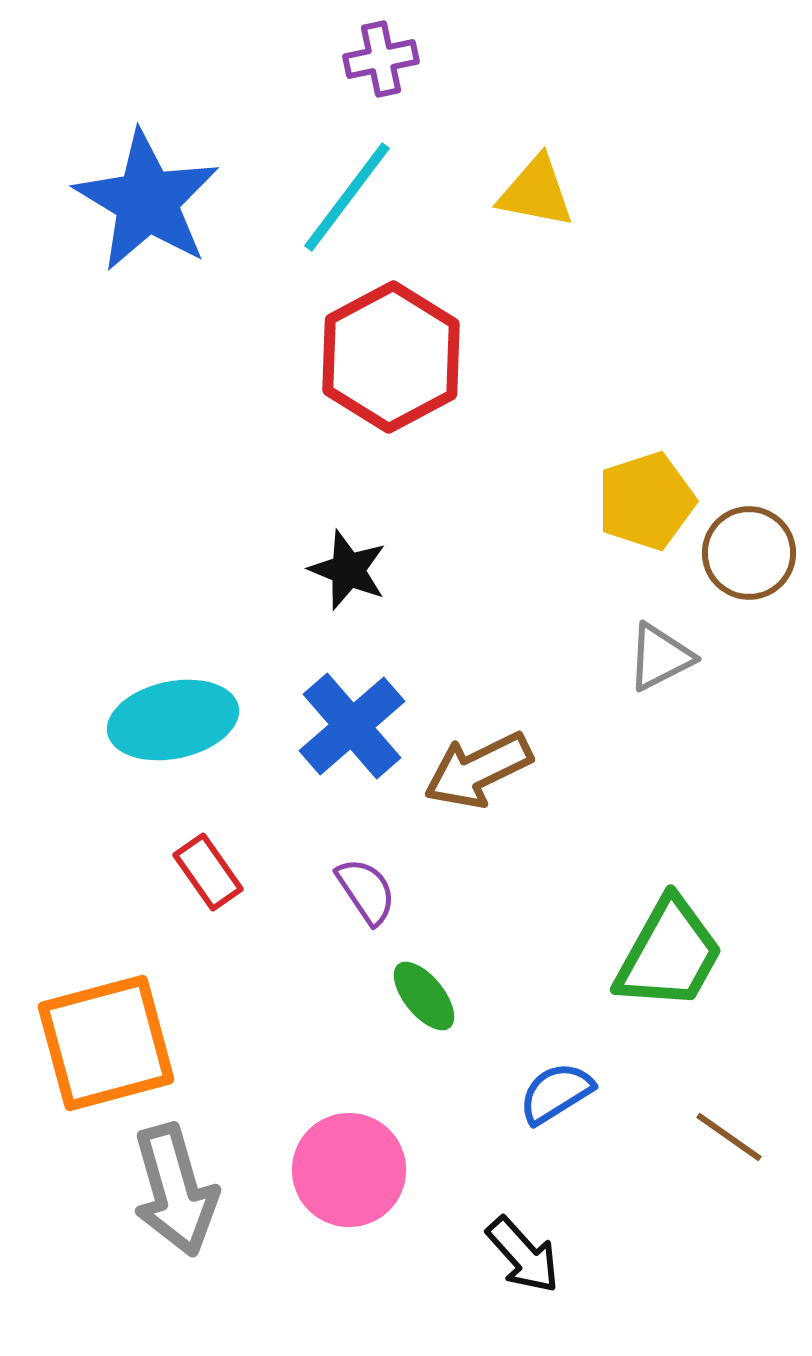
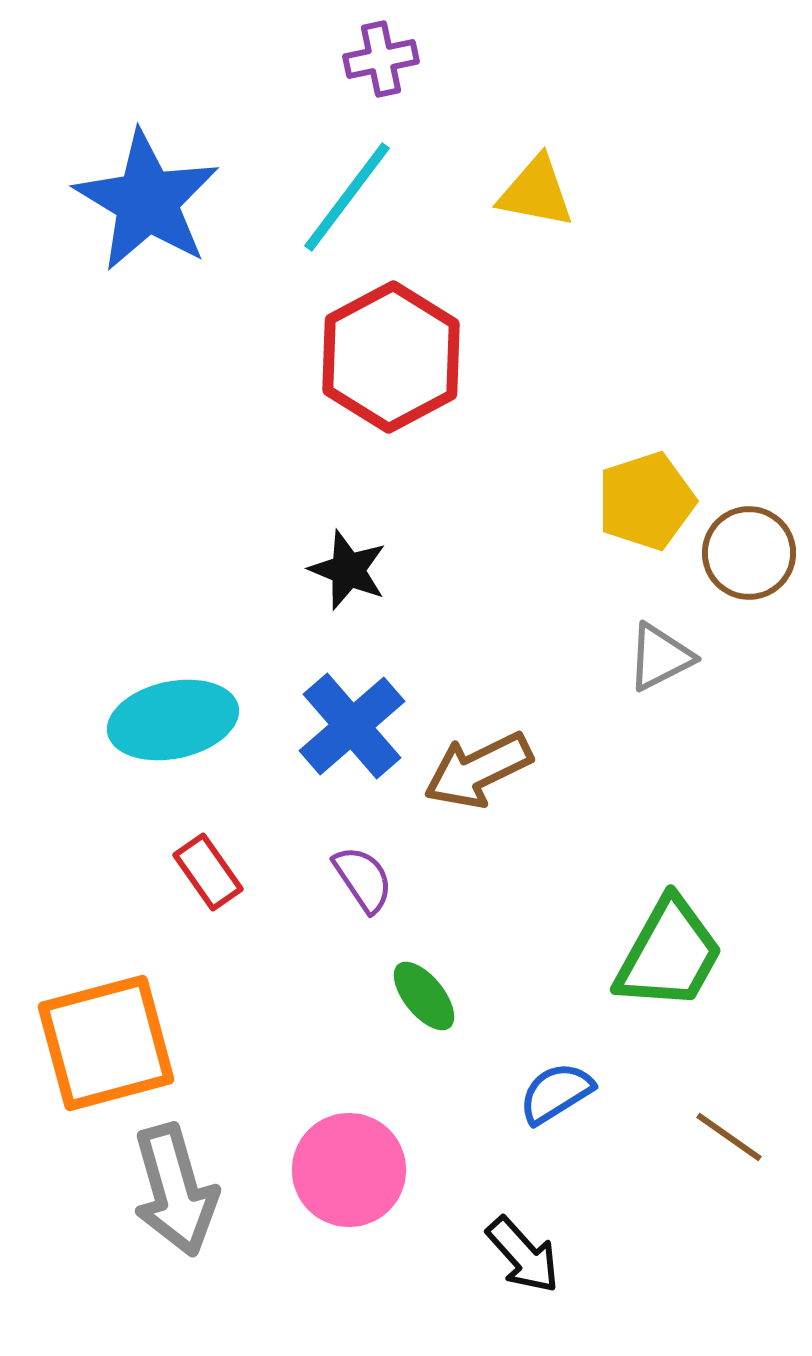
purple semicircle: moved 3 px left, 12 px up
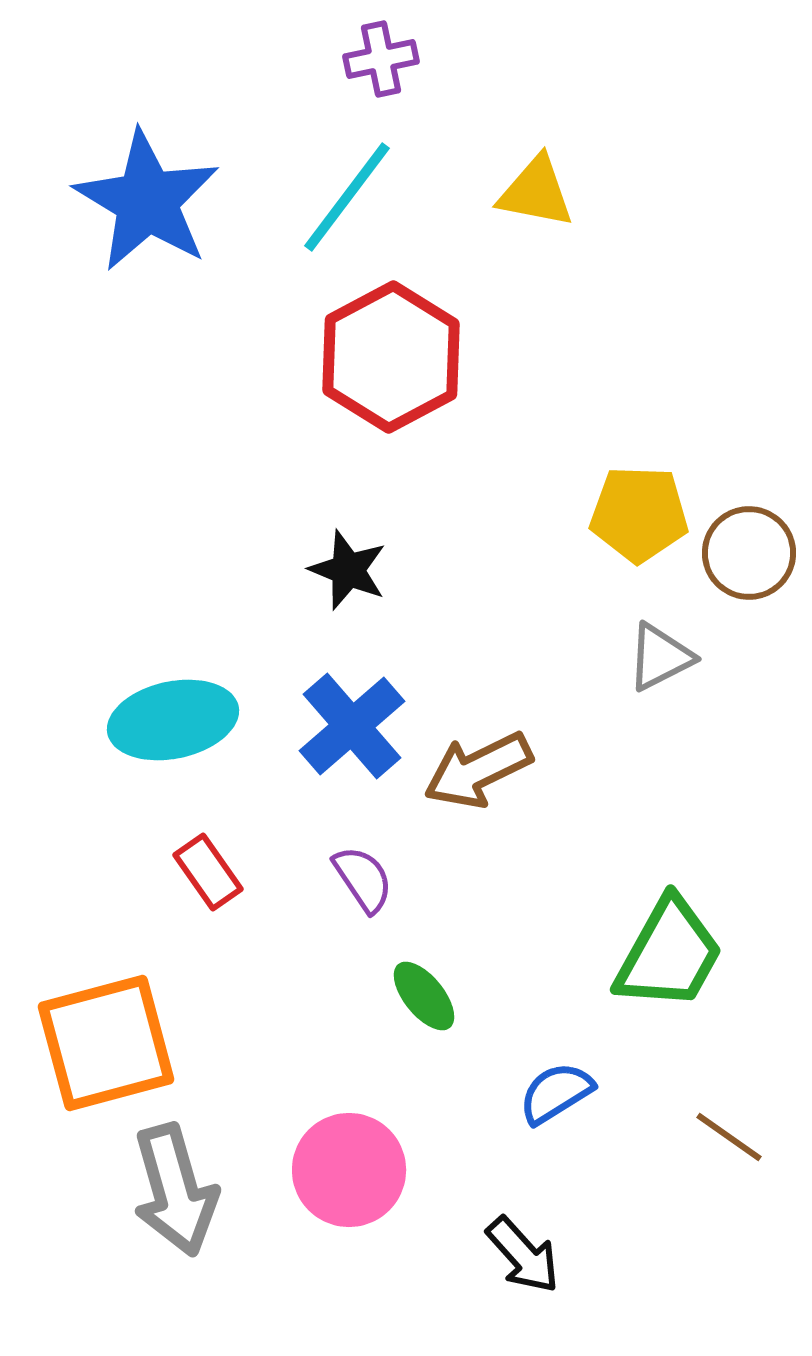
yellow pentagon: moved 7 px left, 13 px down; rotated 20 degrees clockwise
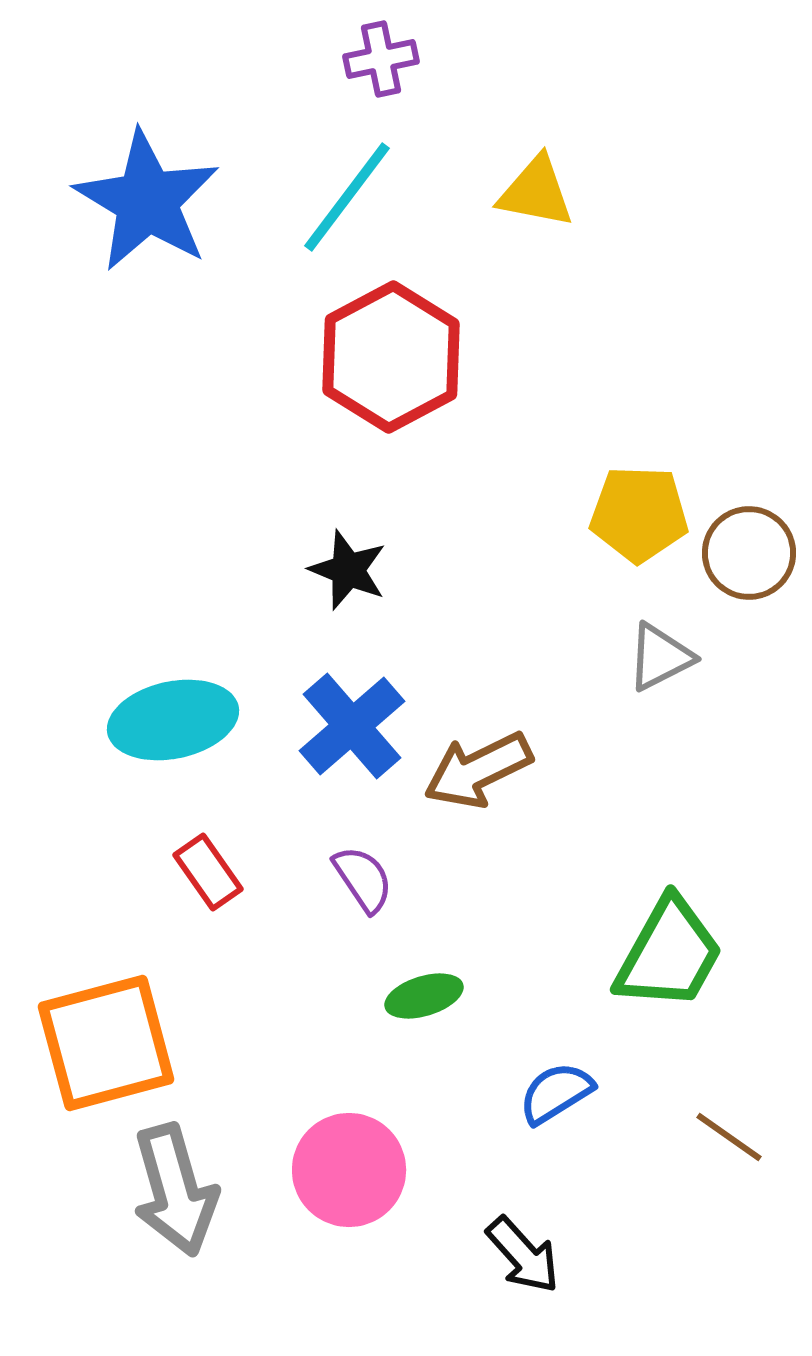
green ellipse: rotated 68 degrees counterclockwise
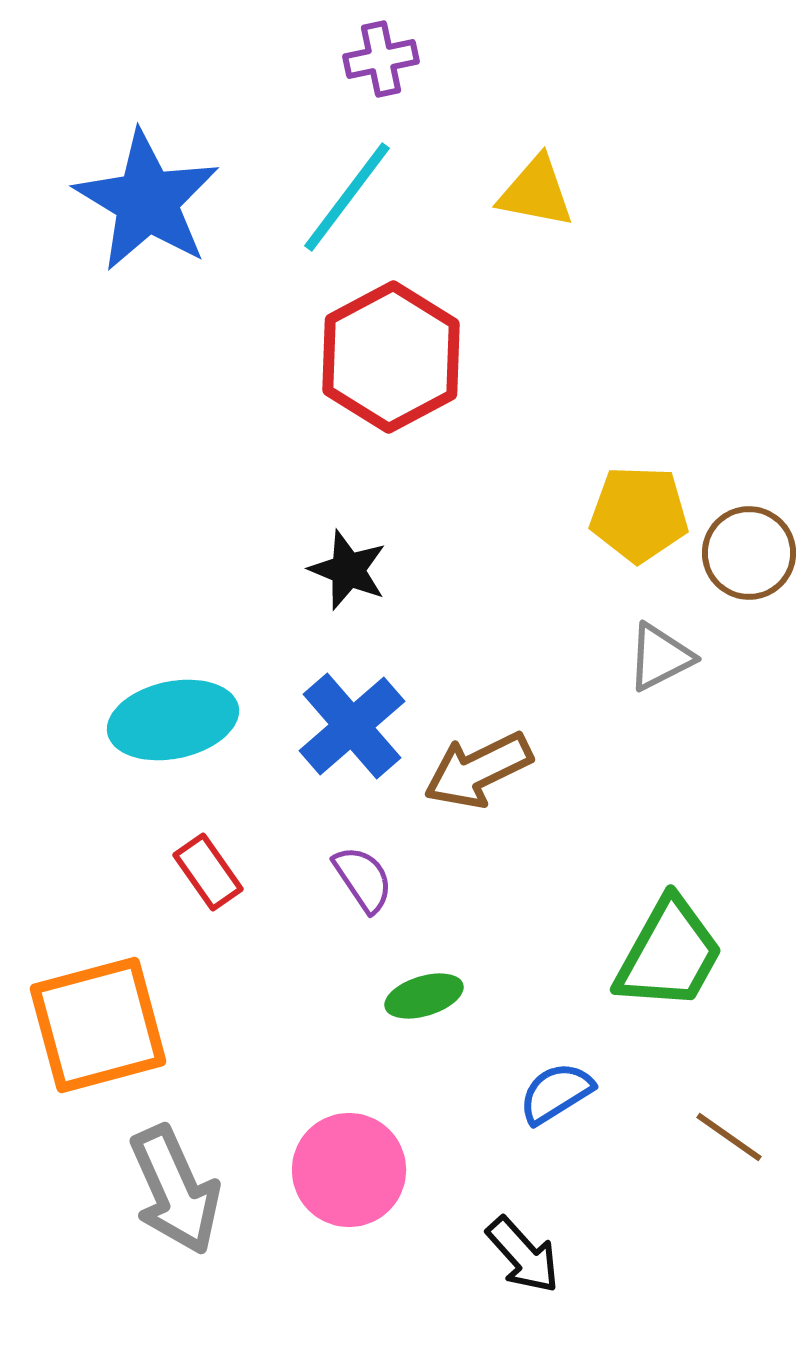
orange square: moved 8 px left, 18 px up
gray arrow: rotated 8 degrees counterclockwise
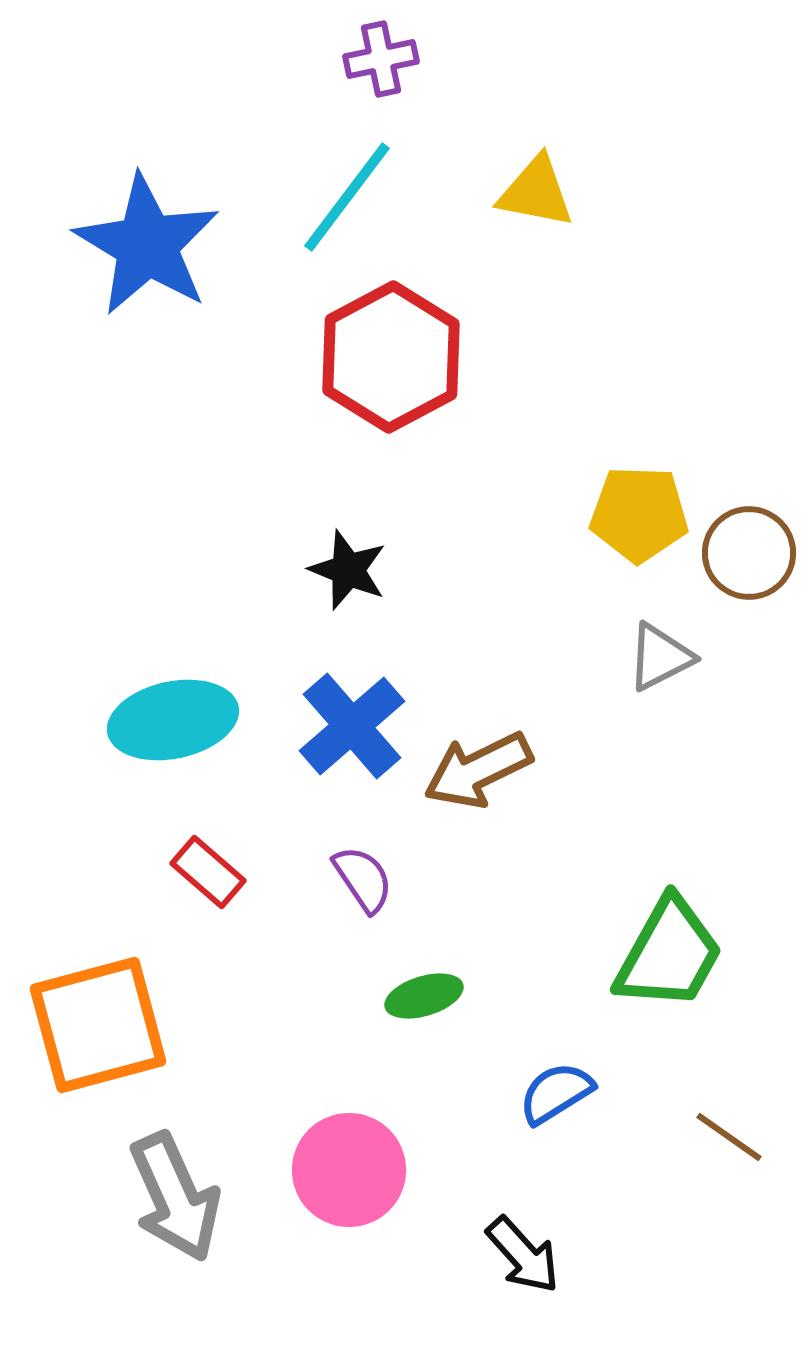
blue star: moved 44 px down
red rectangle: rotated 14 degrees counterclockwise
gray arrow: moved 7 px down
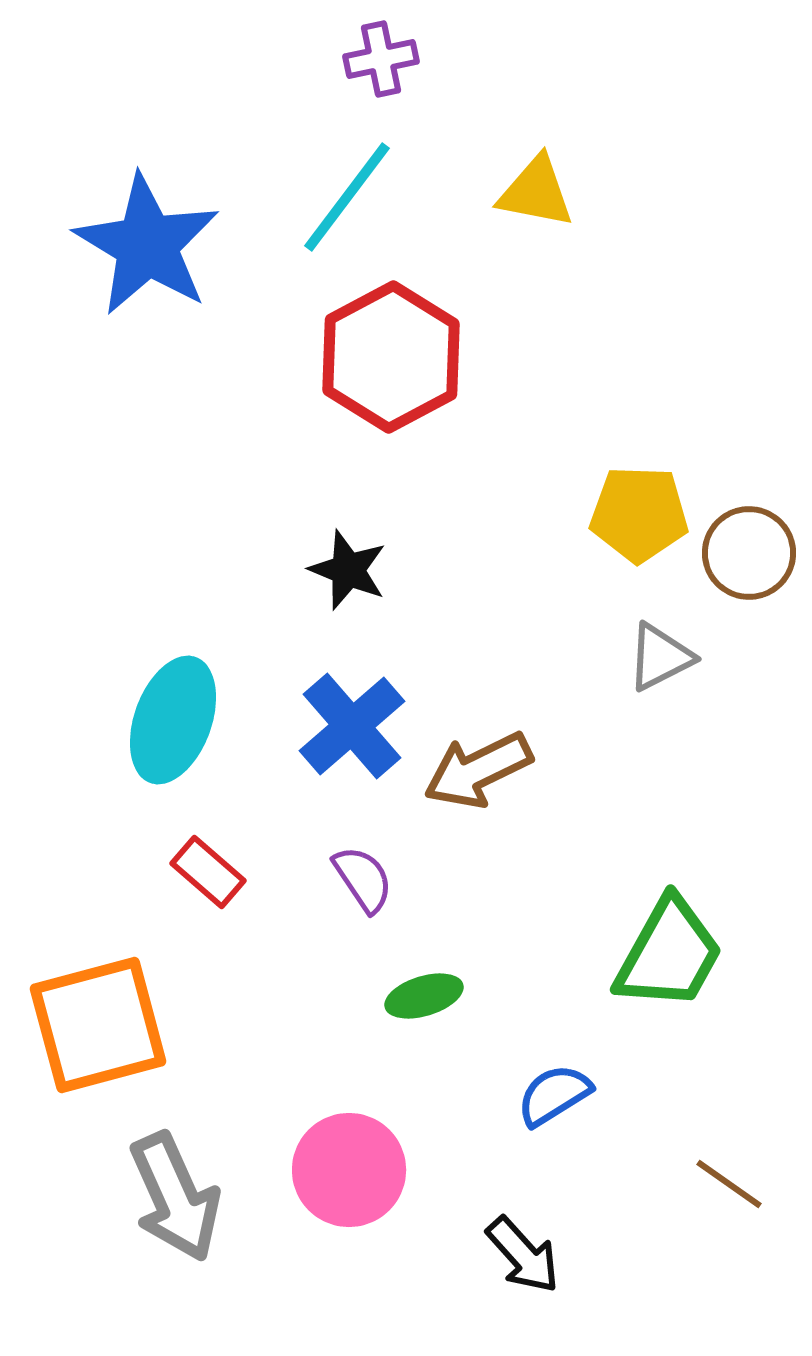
cyan ellipse: rotated 58 degrees counterclockwise
blue semicircle: moved 2 px left, 2 px down
brown line: moved 47 px down
